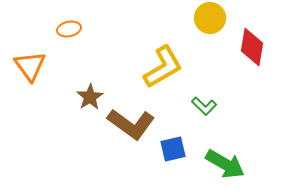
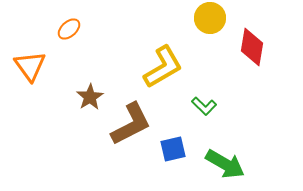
orange ellipse: rotated 30 degrees counterclockwise
brown L-shape: rotated 63 degrees counterclockwise
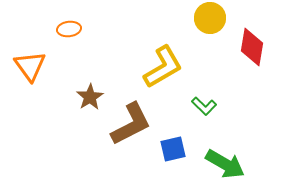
orange ellipse: rotated 35 degrees clockwise
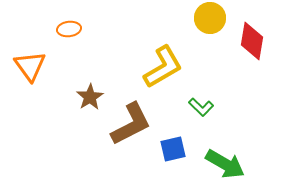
red diamond: moved 6 px up
green L-shape: moved 3 px left, 1 px down
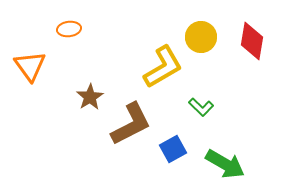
yellow circle: moved 9 px left, 19 px down
blue square: rotated 16 degrees counterclockwise
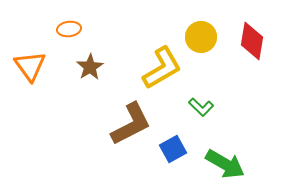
yellow L-shape: moved 1 px left, 1 px down
brown star: moved 30 px up
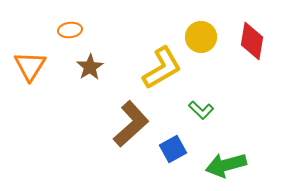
orange ellipse: moved 1 px right, 1 px down
orange triangle: rotated 8 degrees clockwise
green L-shape: moved 3 px down
brown L-shape: rotated 15 degrees counterclockwise
green arrow: moved 1 px right, 1 px down; rotated 135 degrees clockwise
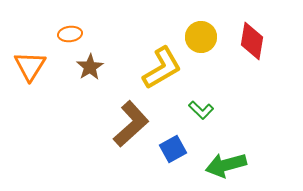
orange ellipse: moved 4 px down
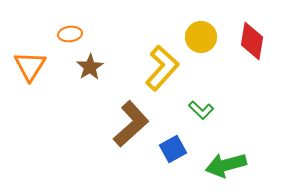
yellow L-shape: rotated 18 degrees counterclockwise
